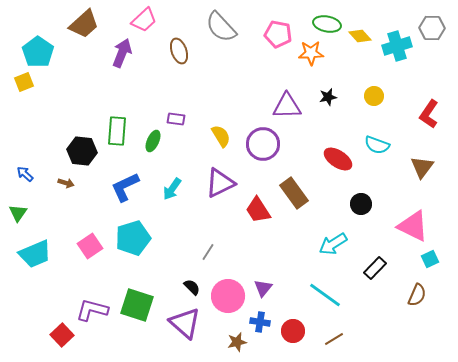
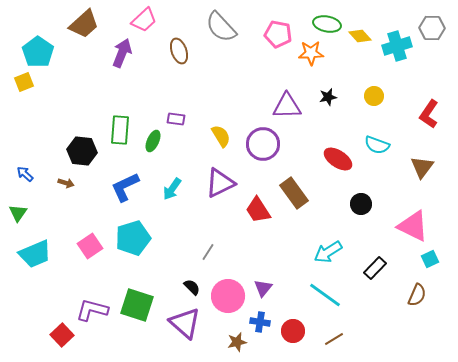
green rectangle at (117, 131): moved 3 px right, 1 px up
cyan arrow at (333, 244): moved 5 px left, 8 px down
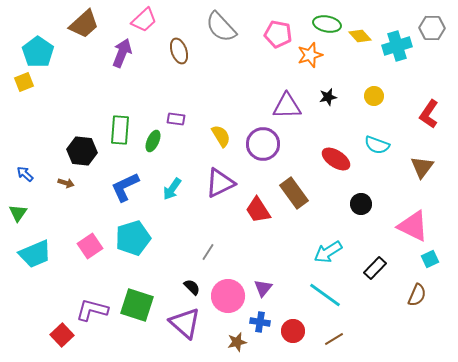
orange star at (311, 53): moved 1 px left, 2 px down; rotated 15 degrees counterclockwise
red ellipse at (338, 159): moved 2 px left
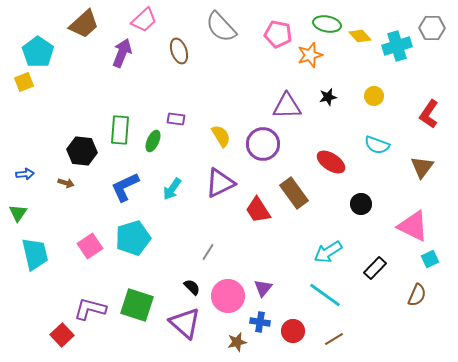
red ellipse at (336, 159): moved 5 px left, 3 px down
blue arrow at (25, 174): rotated 132 degrees clockwise
cyan trapezoid at (35, 254): rotated 80 degrees counterclockwise
purple L-shape at (92, 310): moved 2 px left, 1 px up
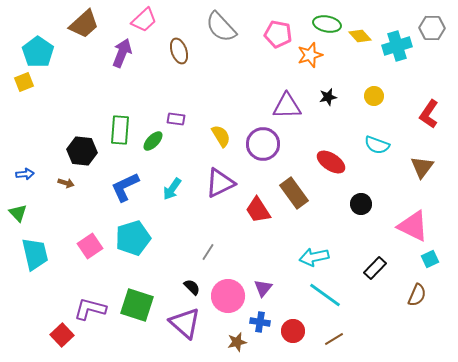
green ellipse at (153, 141): rotated 20 degrees clockwise
green triangle at (18, 213): rotated 18 degrees counterclockwise
cyan arrow at (328, 252): moved 14 px left, 5 px down; rotated 20 degrees clockwise
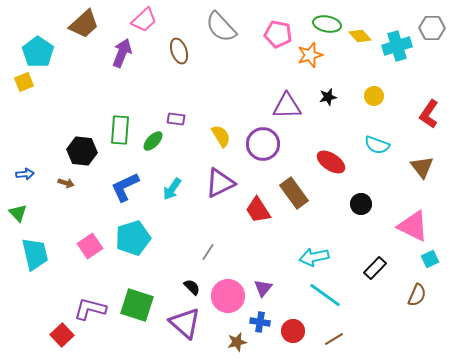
brown triangle at (422, 167): rotated 15 degrees counterclockwise
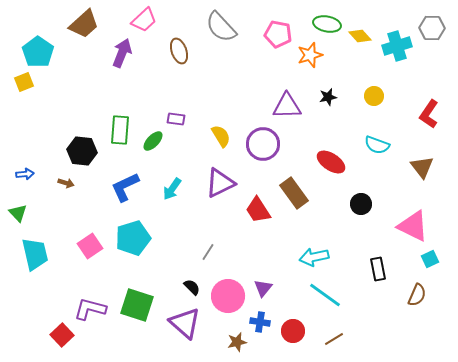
black rectangle at (375, 268): moved 3 px right, 1 px down; rotated 55 degrees counterclockwise
